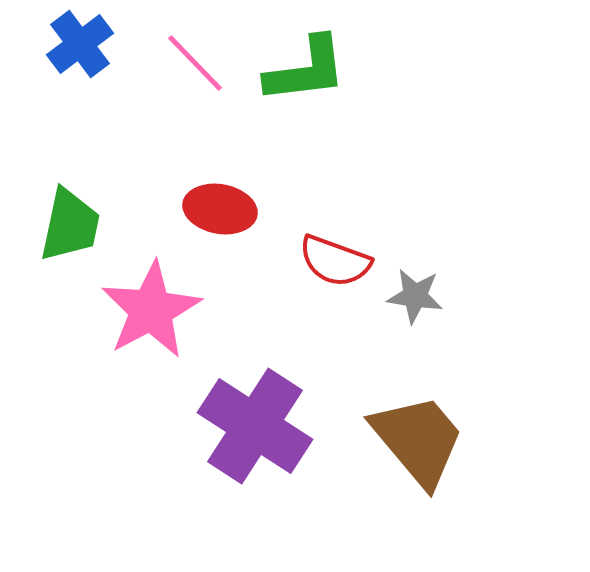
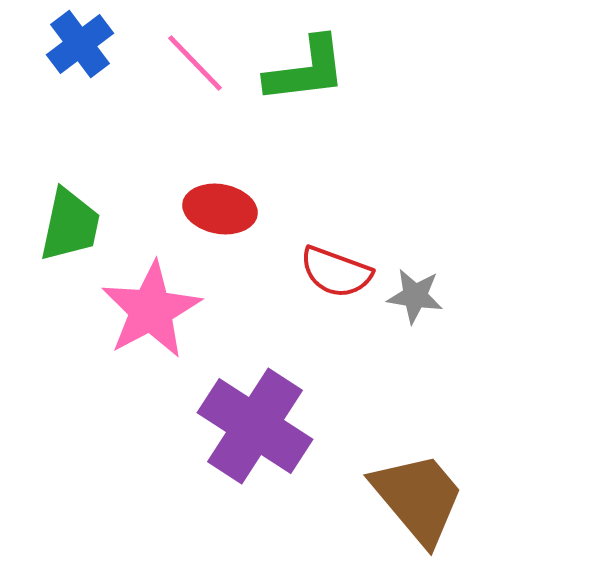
red semicircle: moved 1 px right, 11 px down
brown trapezoid: moved 58 px down
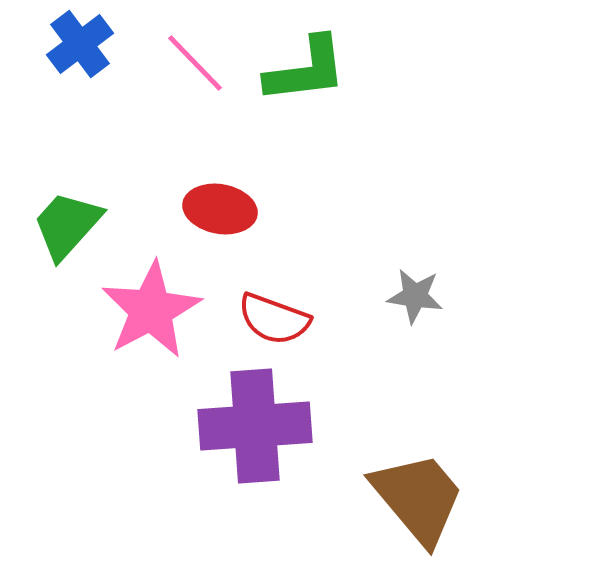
green trapezoid: moved 3 px left; rotated 150 degrees counterclockwise
red semicircle: moved 62 px left, 47 px down
purple cross: rotated 37 degrees counterclockwise
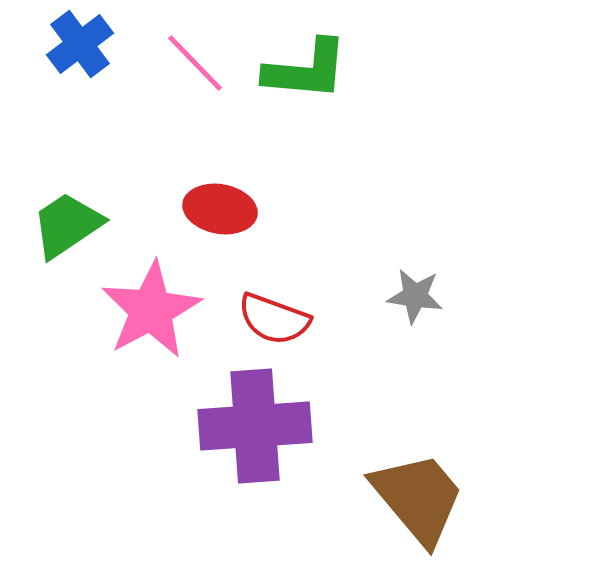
green L-shape: rotated 12 degrees clockwise
green trapezoid: rotated 14 degrees clockwise
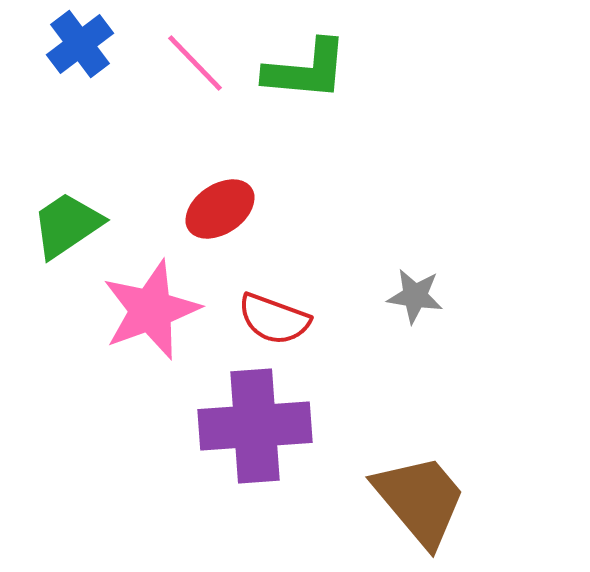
red ellipse: rotated 44 degrees counterclockwise
pink star: rotated 8 degrees clockwise
brown trapezoid: moved 2 px right, 2 px down
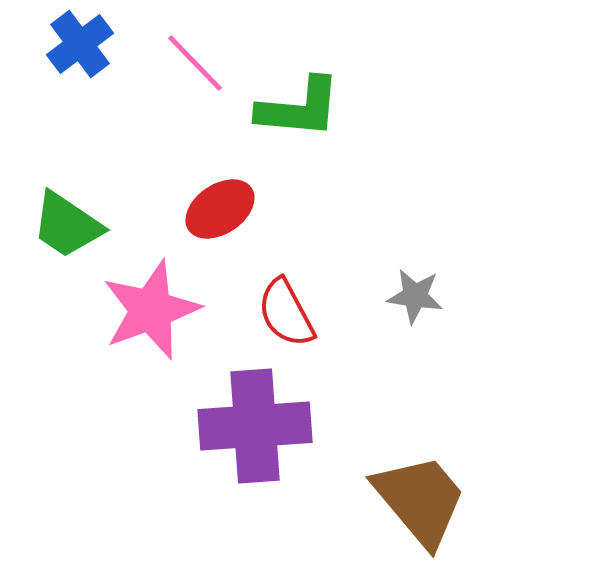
green L-shape: moved 7 px left, 38 px down
green trapezoid: rotated 112 degrees counterclockwise
red semicircle: moved 12 px right, 6 px up; rotated 42 degrees clockwise
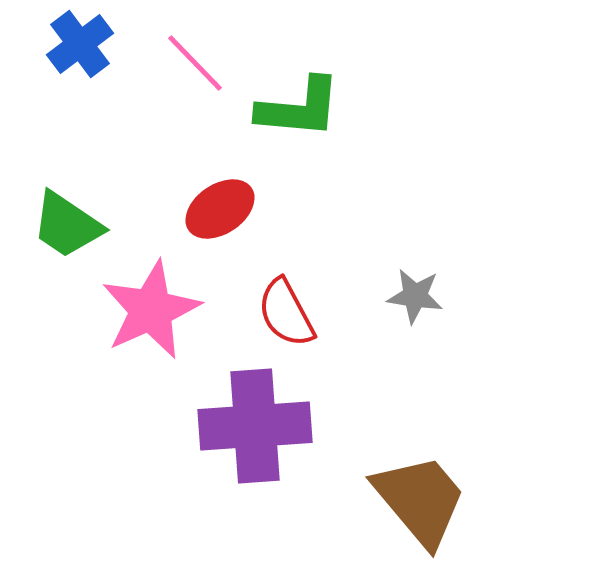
pink star: rotated 4 degrees counterclockwise
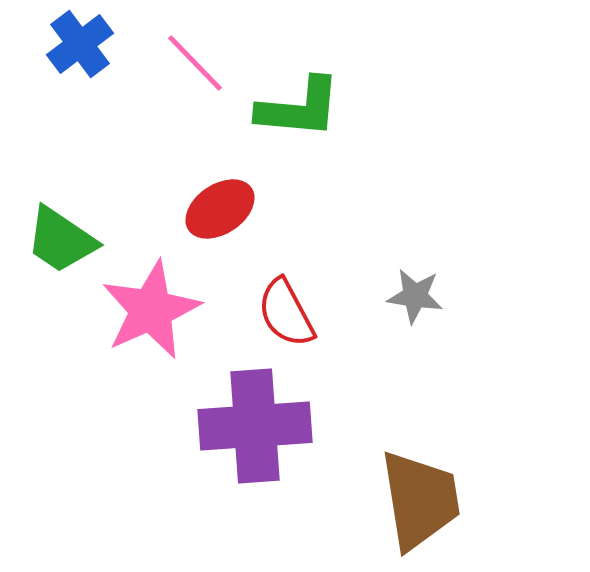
green trapezoid: moved 6 px left, 15 px down
brown trapezoid: rotated 31 degrees clockwise
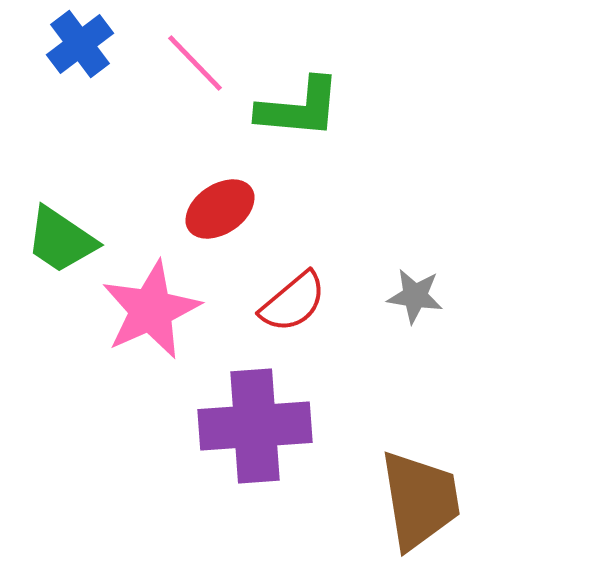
red semicircle: moved 7 px right, 11 px up; rotated 102 degrees counterclockwise
